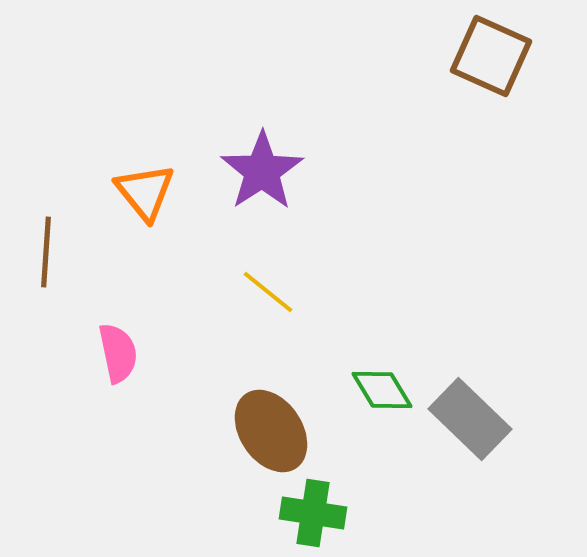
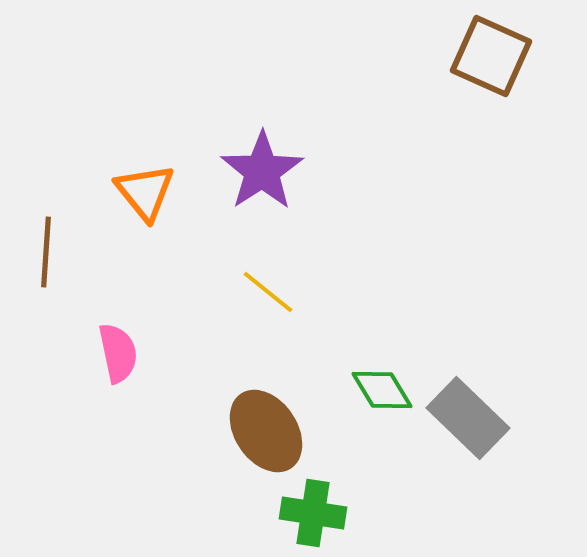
gray rectangle: moved 2 px left, 1 px up
brown ellipse: moved 5 px left
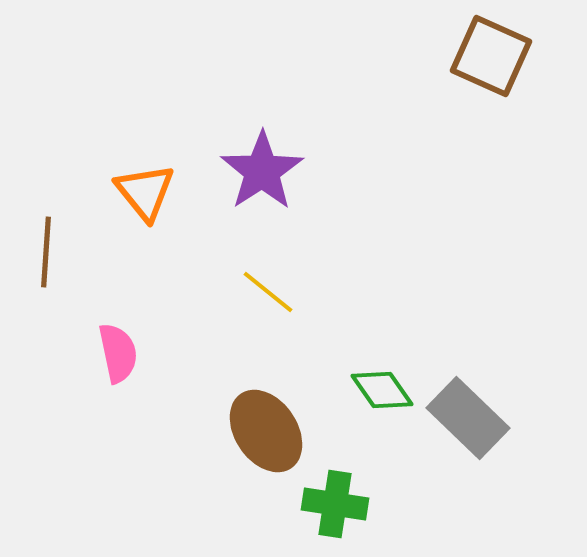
green diamond: rotated 4 degrees counterclockwise
green cross: moved 22 px right, 9 px up
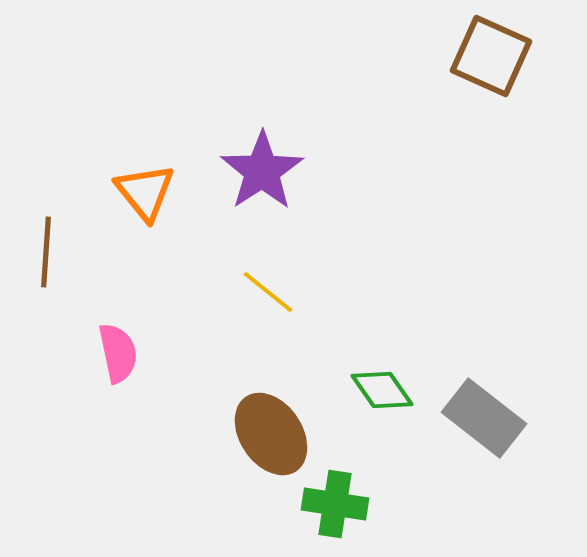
gray rectangle: moved 16 px right; rotated 6 degrees counterclockwise
brown ellipse: moved 5 px right, 3 px down
